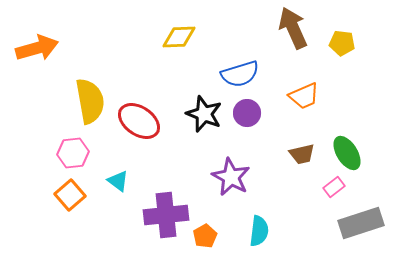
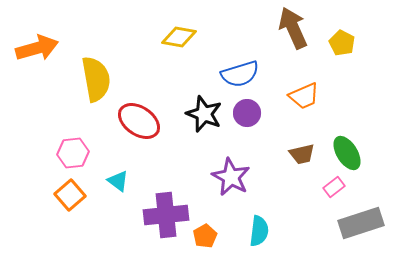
yellow diamond: rotated 12 degrees clockwise
yellow pentagon: rotated 20 degrees clockwise
yellow semicircle: moved 6 px right, 22 px up
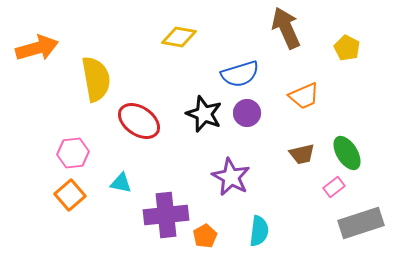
brown arrow: moved 7 px left
yellow pentagon: moved 5 px right, 5 px down
cyan triangle: moved 3 px right, 2 px down; rotated 25 degrees counterclockwise
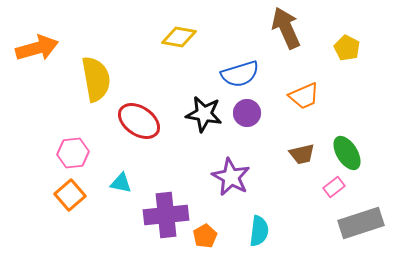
black star: rotated 12 degrees counterclockwise
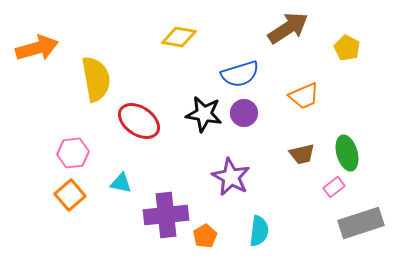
brown arrow: moved 2 px right; rotated 81 degrees clockwise
purple circle: moved 3 px left
green ellipse: rotated 16 degrees clockwise
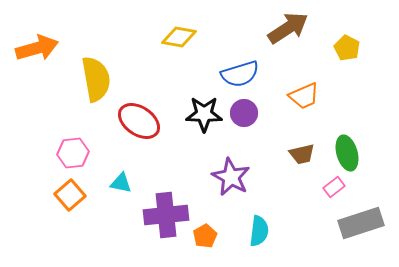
black star: rotated 9 degrees counterclockwise
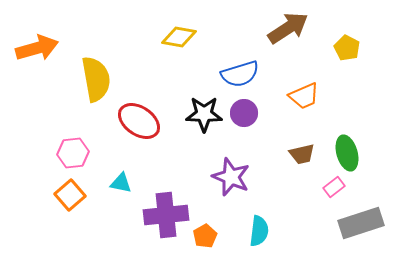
purple star: rotated 6 degrees counterclockwise
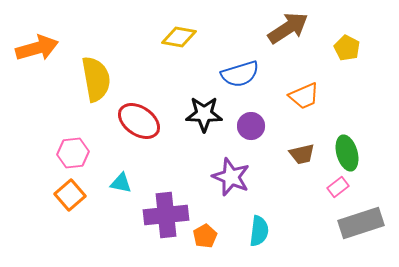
purple circle: moved 7 px right, 13 px down
pink rectangle: moved 4 px right
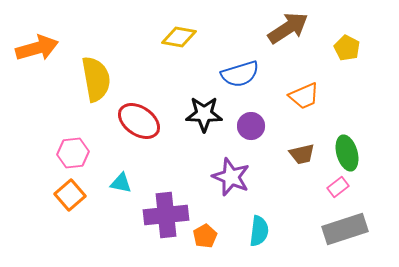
gray rectangle: moved 16 px left, 6 px down
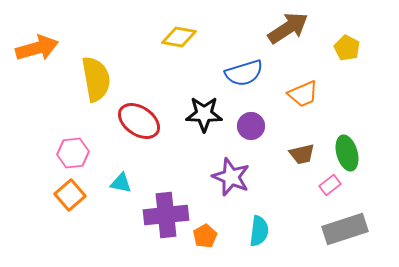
blue semicircle: moved 4 px right, 1 px up
orange trapezoid: moved 1 px left, 2 px up
pink rectangle: moved 8 px left, 2 px up
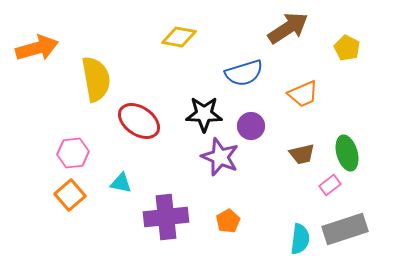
purple star: moved 11 px left, 20 px up
purple cross: moved 2 px down
cyan semicircle: moved 41 px right, 8 px down
orange pentagon: moved 23 px right, 15 px up
